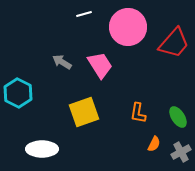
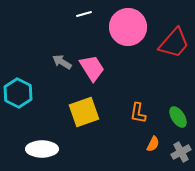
pink trapezoid: moved 8 px left, 3 px down
orange semicircle: moved 1 px left
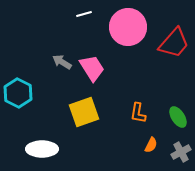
orange semicircle: moved 2 px left, 1 px down
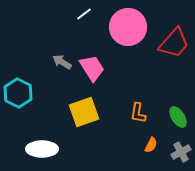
white line: rotated 21 degrees counterclockwise
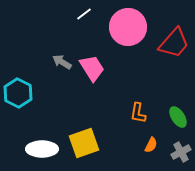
yellow square: moved 31 px down
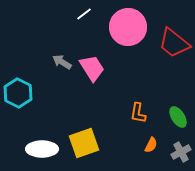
red trapezoid: rotated 88 degrees clockwise
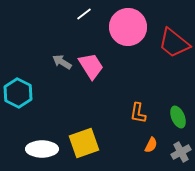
pink trapezoid: moved 1 px left, 2 px up
green ellipse: rotated 10 degrees clockwise
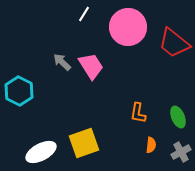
white line: rotated 21 degrees counterclockwise
gray arrow: rotated 12 degrees clockwise
cyan hexagon: moved 1 px right, 2 px up
orange semicircle: rotated 21 degrees counterclockwise
white ellipse: moved 1 px left, 3 px down; rotated 28 degrees counterclockwise
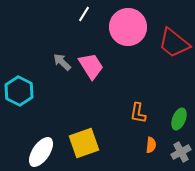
green ellipse: moved 1 px right, 2 px down; rotated 45 degrees clockwise
white ellipse: rotated 28 degrees counterclockwise
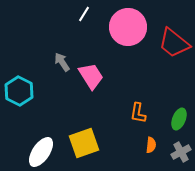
gray arrow: rotated 12 degrees clockwise
pink trapezoid: moved 10 px down
